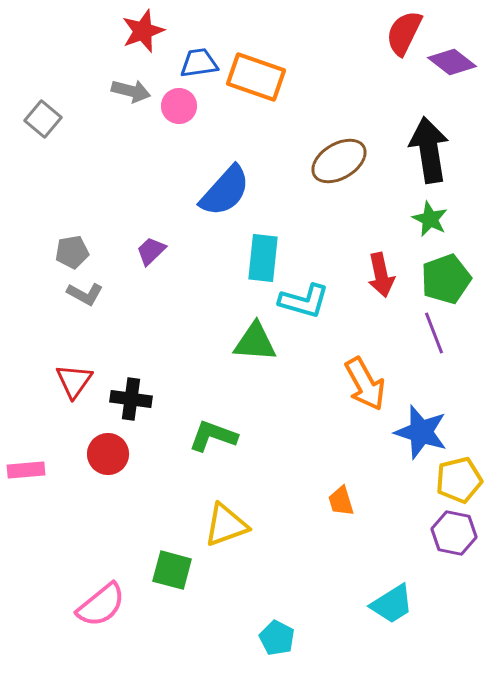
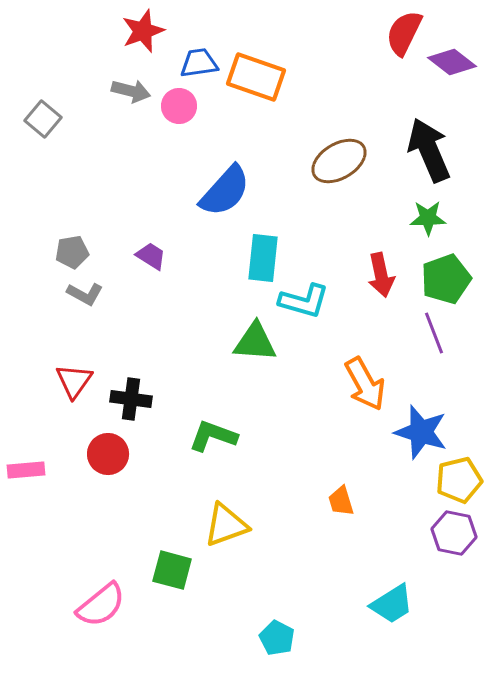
black arrow: rotated 14 degrees counterclockwise
green star: moved 2 px left, 1 px up; rotated 27 degrees counterclockwise
purple trapezoid: moved 5 px down; rotated 76 degrees clockwise
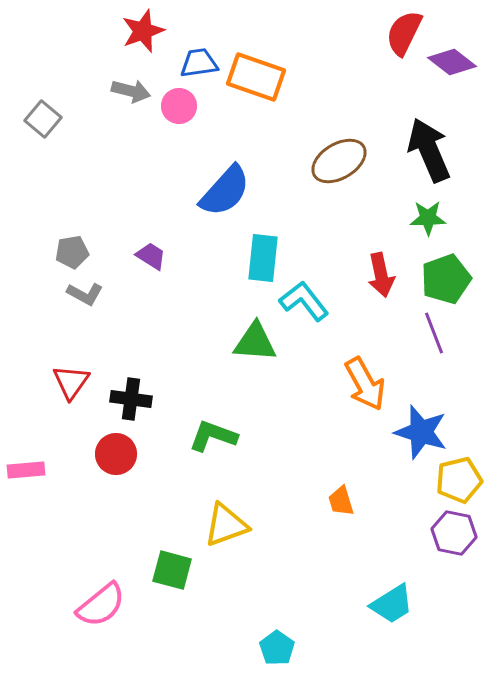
cyan L-shape: rotated 144 degrees counterclockwise
red triangle: moved 3 px left, 1 px down
red circle: moved 8 px right
cyan pentagon: moved 10 px down; rotated 8 degrees clockwise
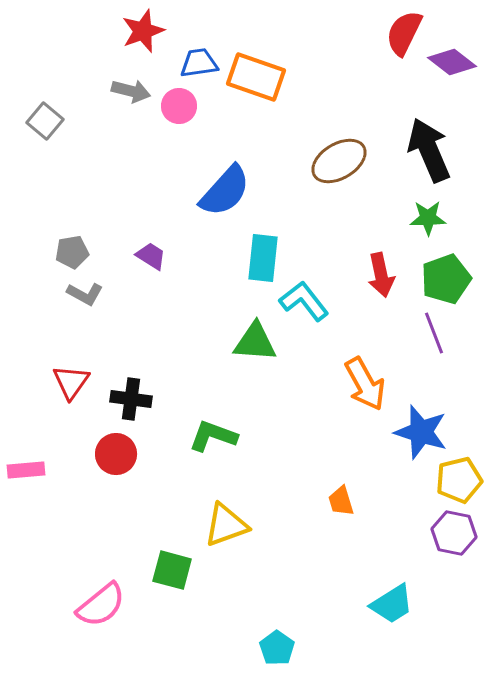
gray square: moved 2 px right, 2 px down
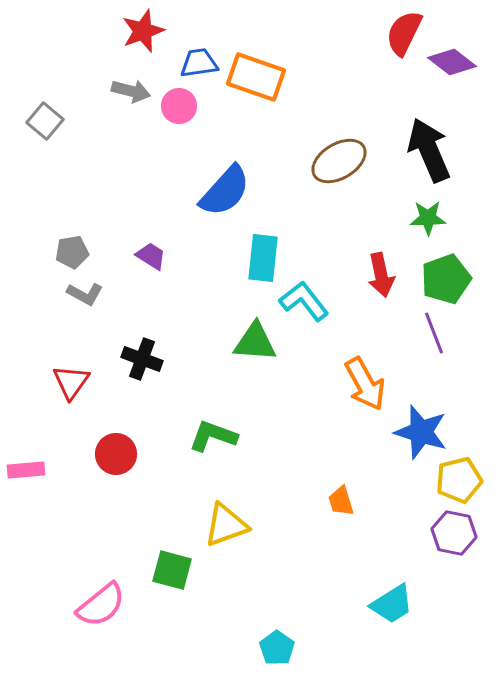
black cross: moved 11 px right, 40 px up; rotated 12 degrees clockwise
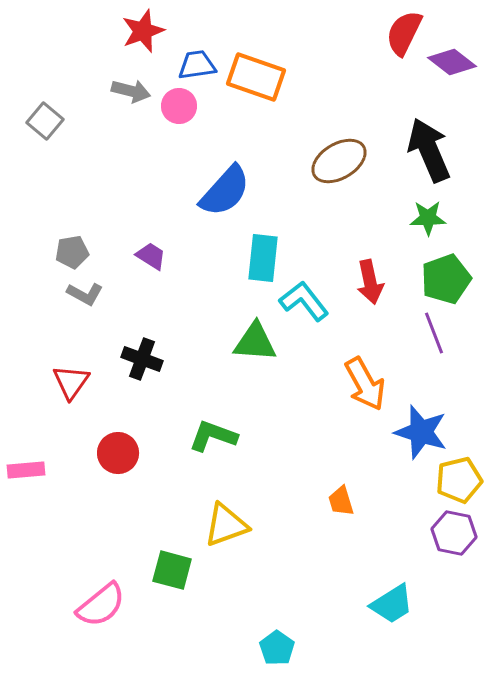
blue trapezoid: moved 2 px left, 2 px down
red arrow: moved 11 px left, 7 px down
red circle: moved 2 px right, 1 px up
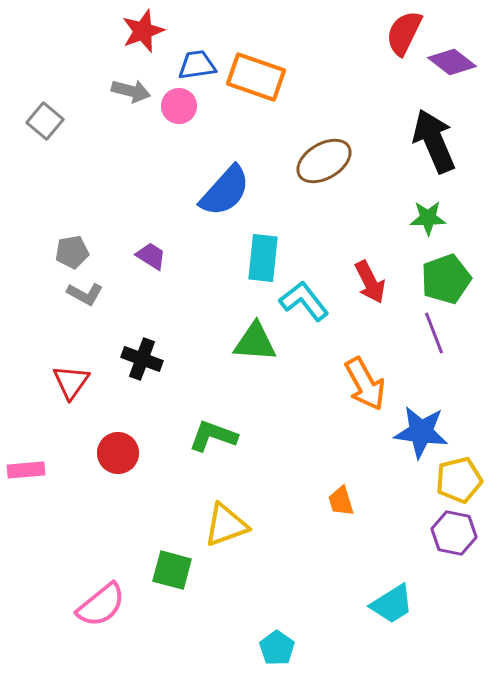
black arrow: moved 5 px right, 9 px up
brown ellipse: moved 15 px left
red arrow: rotated 15 degrees counterclockwise
blue star: rotated 10 degrees counterclockwise
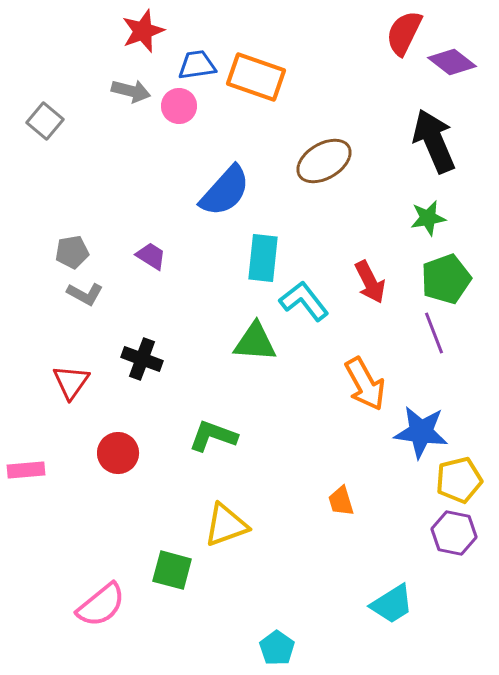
green star: rotated 9 degrees counterclockwise
